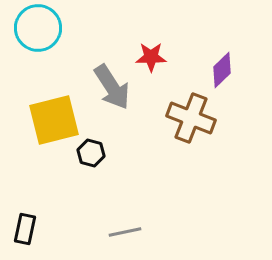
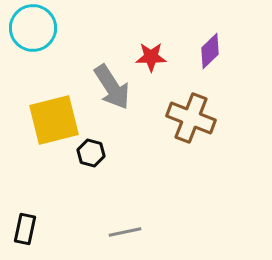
cyan circle: moved 5 px left
purple diamond: moved 12 px left, 19 px up
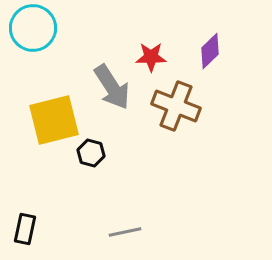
brown cross: moved 15 px left, 12 px up
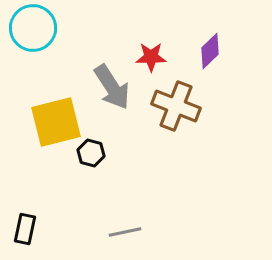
yellow square: moved 2 px right, 2 px down
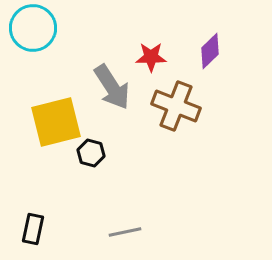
black rectangle: moved 8 px right
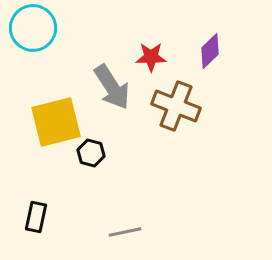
black rectangle: moved 3 px right, 12 px up
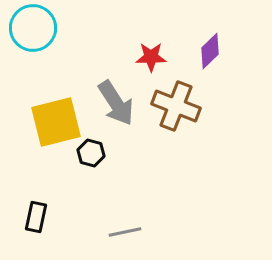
gray arrow: moved 4 px right, 16 px down
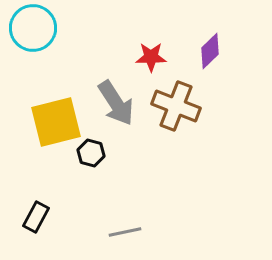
black rectangle: rotated 16 degrees clockwise
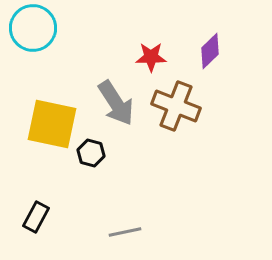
yellow square: moved 4 px left, 2 px down; rotated 26 degrees clockwise
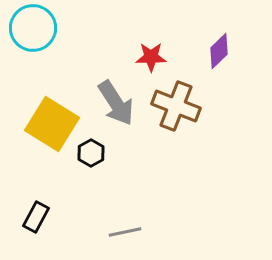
purple diamond: moved 9 px right
yellow square: rotated 20 degrees clockwise
black hexagon: rotated 16 degrees clockwise
